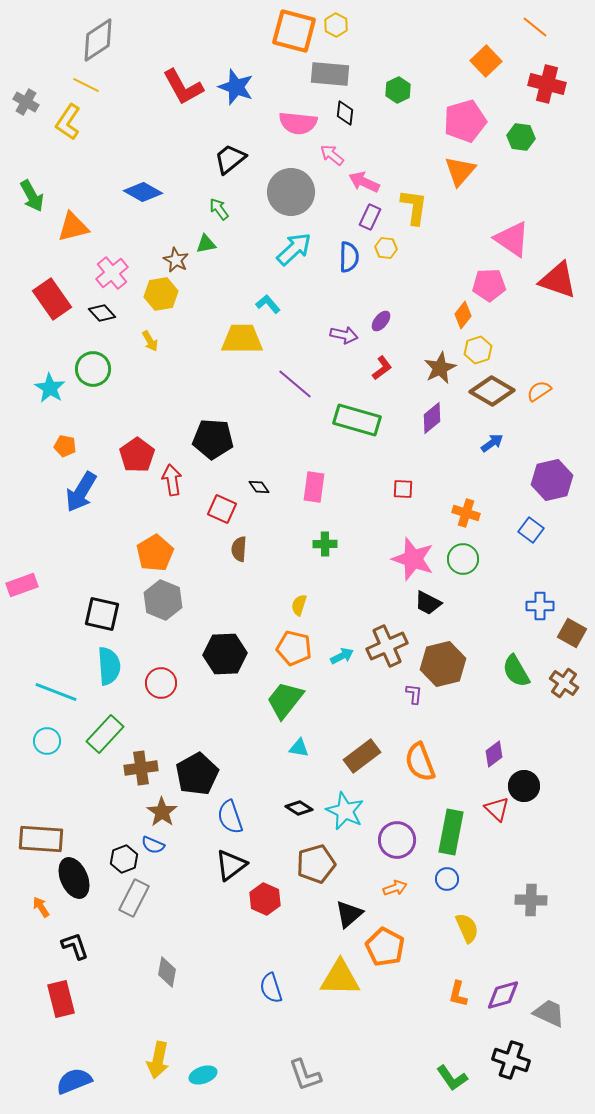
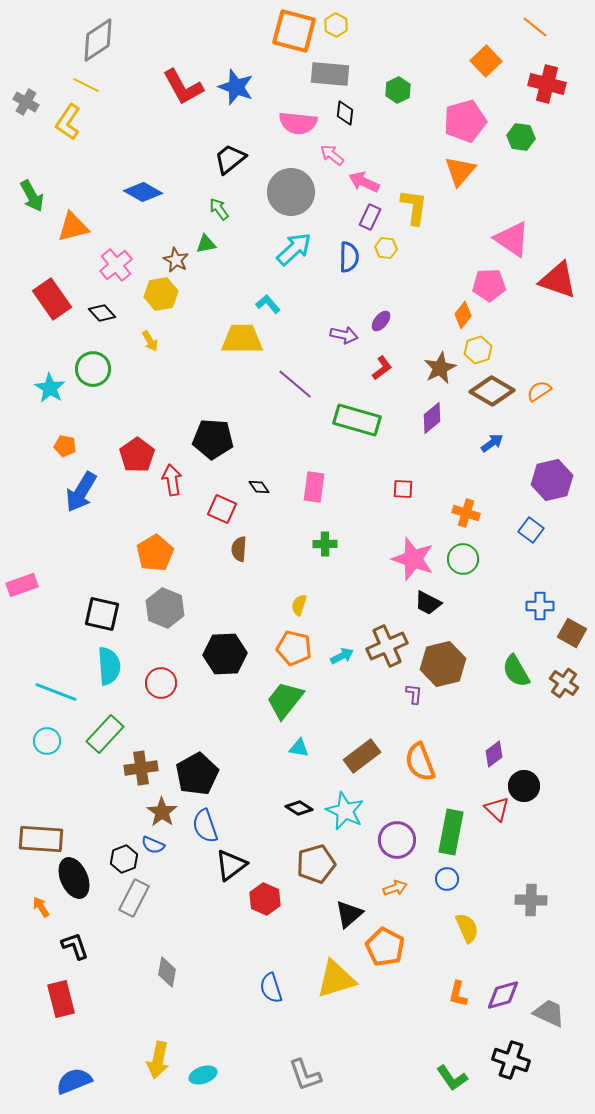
pink cross at (112, 273): moved 4 px right, 8 px up
gray hexagon at (163, 600): moved 2 px right, 8 px down
blue semicircle at (230, 817): moved 25 px left, 9 px down
yellow triangle at (340, 978): moved 4 px left, 1 px down; rotated 18 degrees counterclockwise
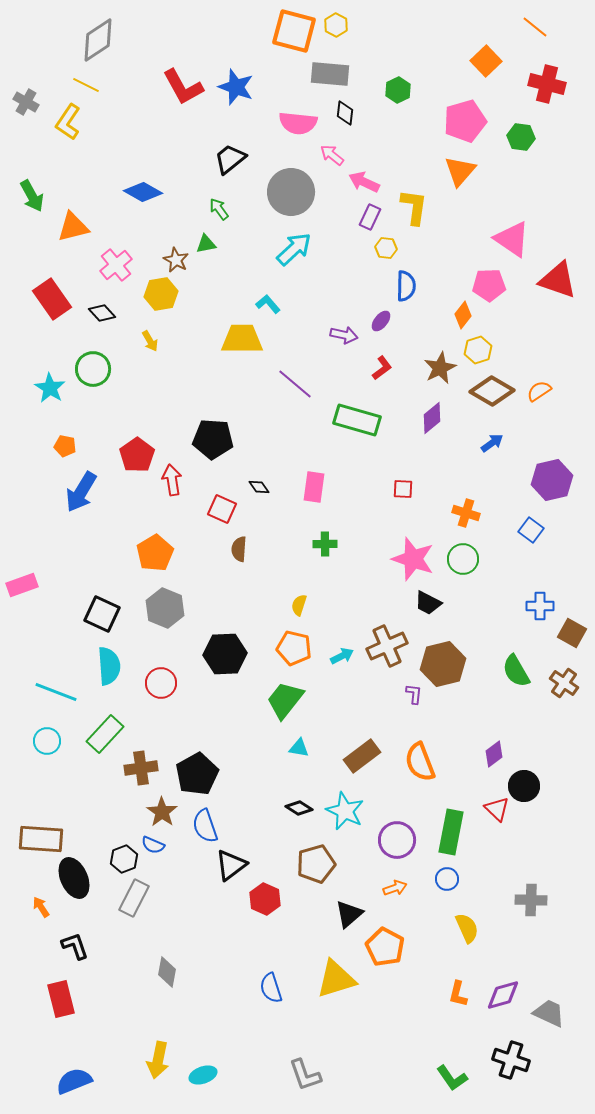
blue semicircle at (349, 257): moved 57 px right, 29 px down
black square at (102, 614): rotated 12 degrees clockwise
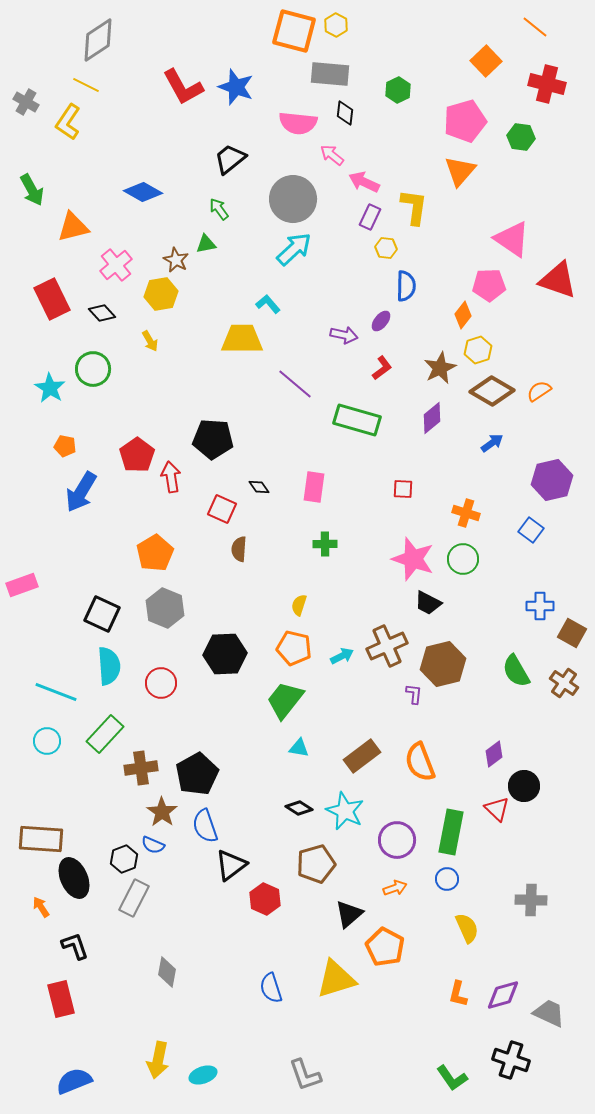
gray circle at (291, 192): moved 2 px right, 7 px down
green arrow at (32, 196): moved 6 px up
red rectangle at (52, 299): rotated 9 degrees clockwise
red arrow at (172, 480): moved 1 px left, 3 px up
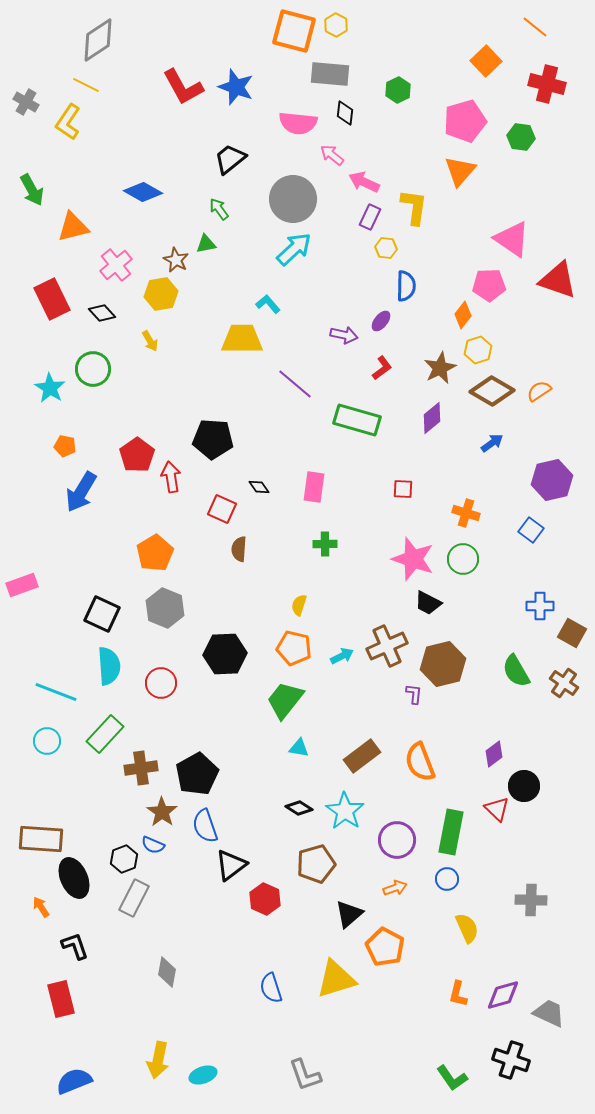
cyan star at (345, 811): rotated 9 degrees clockwise
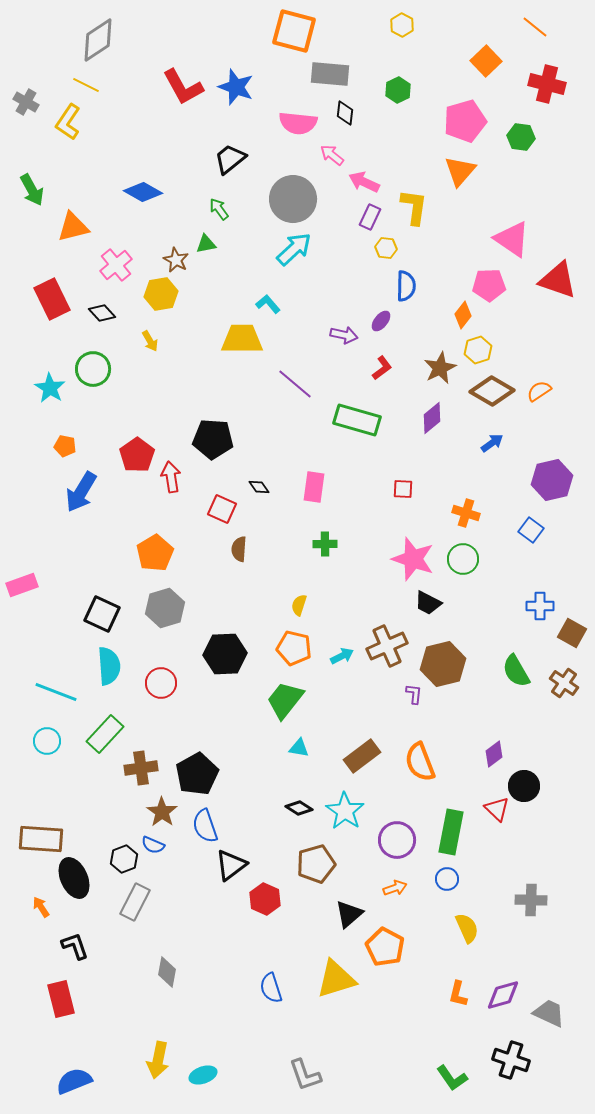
yellow hexagon at (336, 25): moved 66 px right
gray hexagon at (165, 608): rotated 21 degrees clockwise
gray rectangle at (134, 898): moved 1 px right, 4 px down
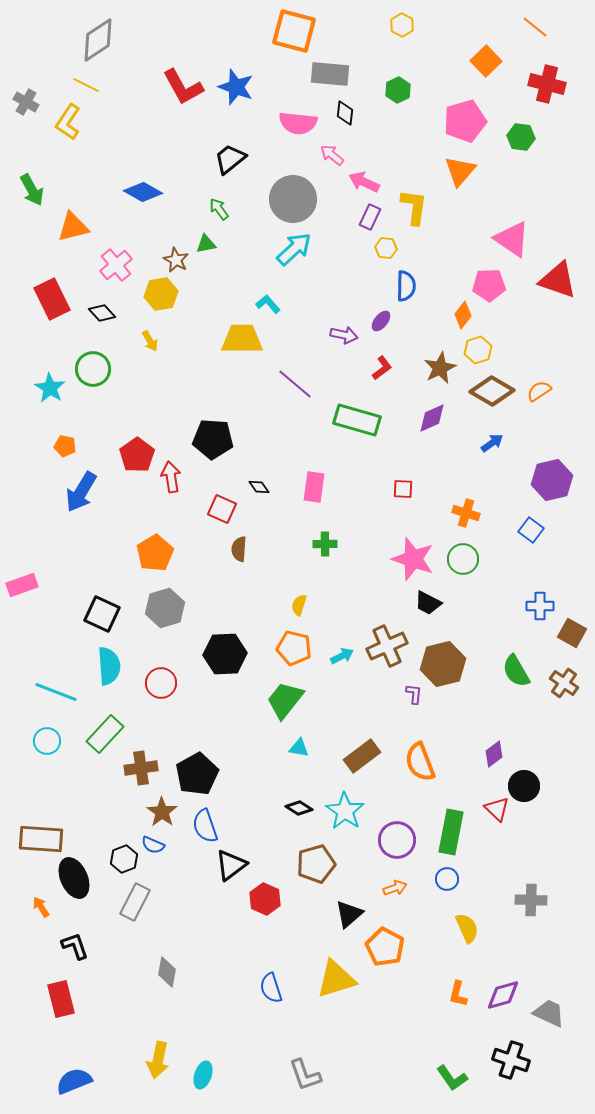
purple diamond at (432, 418): rotated 16 degrees clockwise
cyan ellipse at (203, 1075): rotated 52 degrees counterclockwise
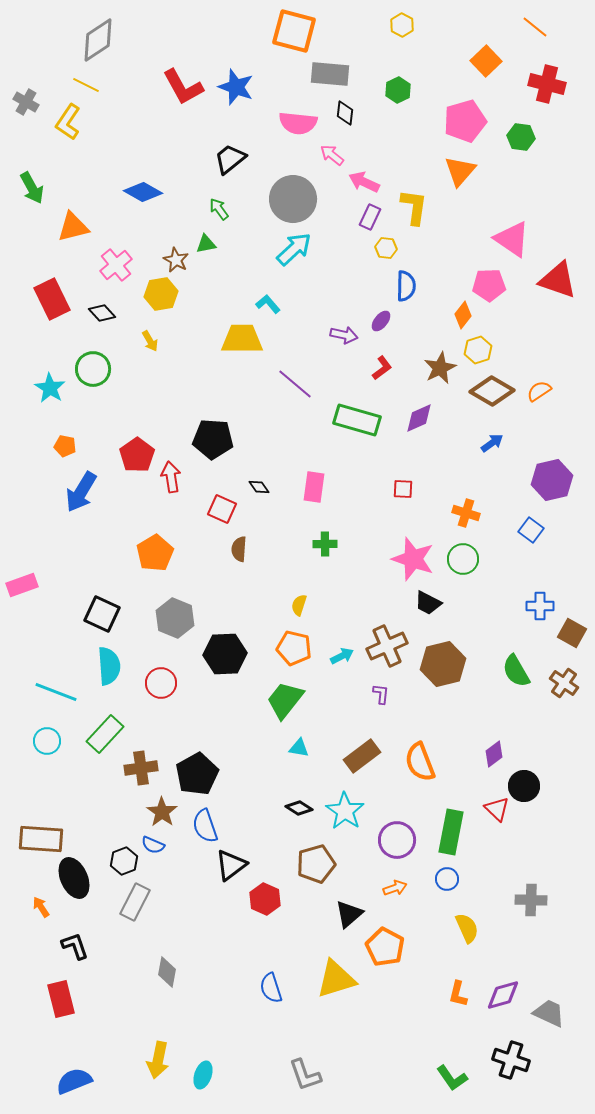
green arrow at (32, 190): moved 2 px up
purple diamond at (432, 418): moved 13 px left
gray hexagon at (165, 608): moved 10 px right, 10 px down; rotated 21 degrees counterclockwise
purple L-shape at (414, 694): moved 33 px left
black hexagon at (124, 859): moved 2 px down
